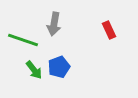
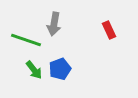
green line: moved 3 px right
blue pentagon: moved 1 px right, 2 px down
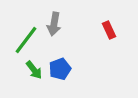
green line: rotated 72 degrees counterclockwise
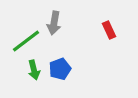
gray arrow: moved 1 px up
green line: moved 1 px down; rotated 16 degrees clockwise
green arrow: rotated 24 degrees clockwise
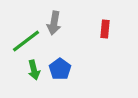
red rectangle: moved 4 px left, 1 px up; rotated 30 degrees clockwise
blue pentagon: rotated 15 degrees counterclockwise
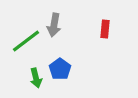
gray arrow: moved 2 px down
green arrow: moved 2 px right, 8 px down
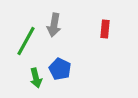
green line: rotated 24 degrees counterclockwise
blue pentagon: rotated 10 degrees counterclockwise
